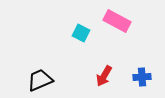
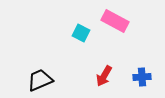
pink rectangle: moved 2 px left
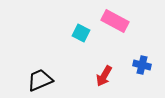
blue cross: moved 12 px up; rotated 18 degrees clockwise
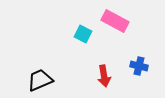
cyan square: moved 2 px right, 1 px down
blue cross: moved 3 px left, 1 px down
red arrow: rotated 40 degrees counterclockwise
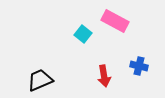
cyan square: rotated 12 degrees clockwise
